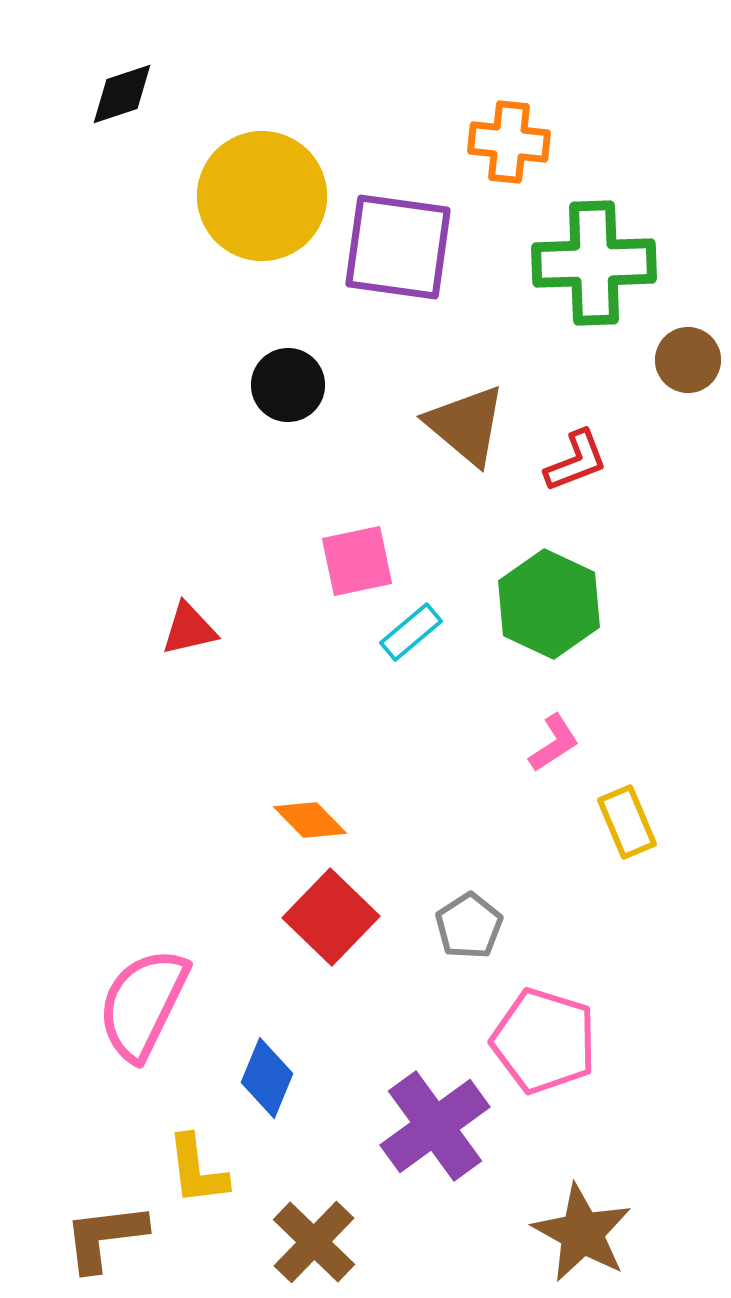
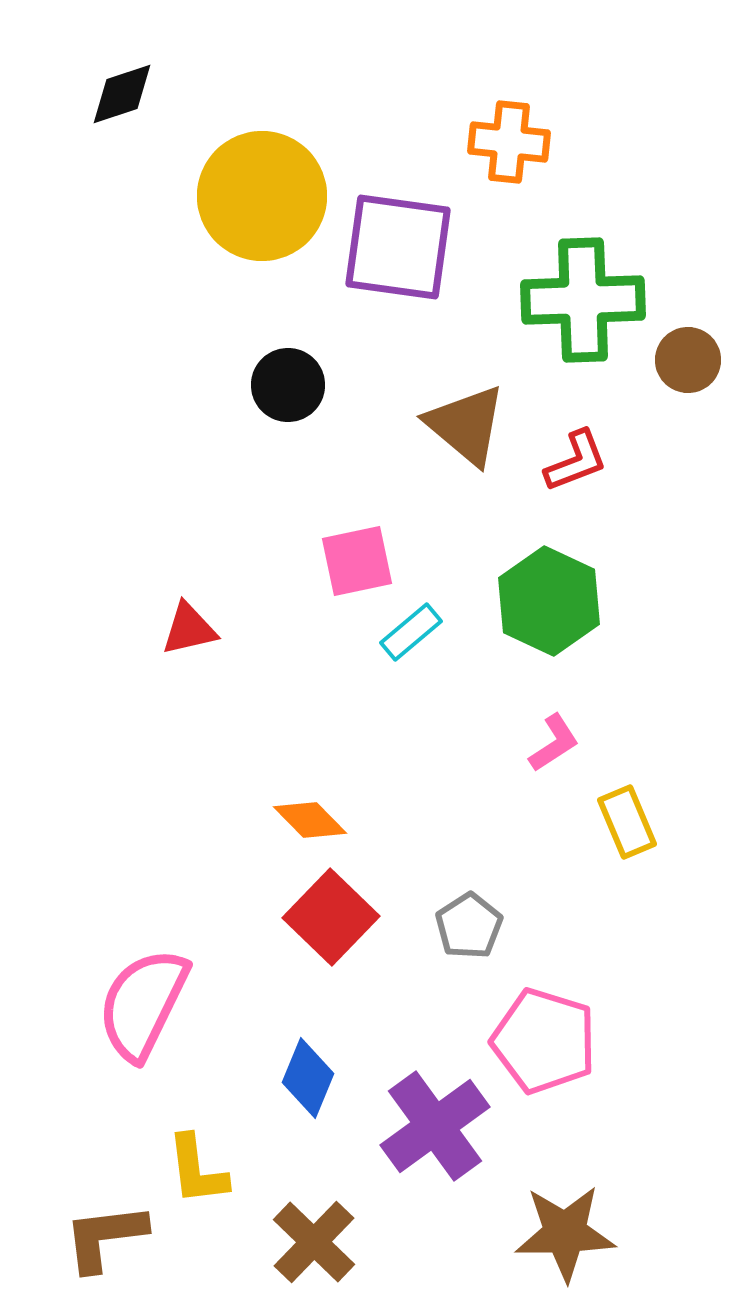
green cross: moved 11 px left, 37 px down
green hexagon: moved 3 px up
blue diamond: moved 41 px right
brown star: moved 17 px left; rotated 30 degrees counterclockwise
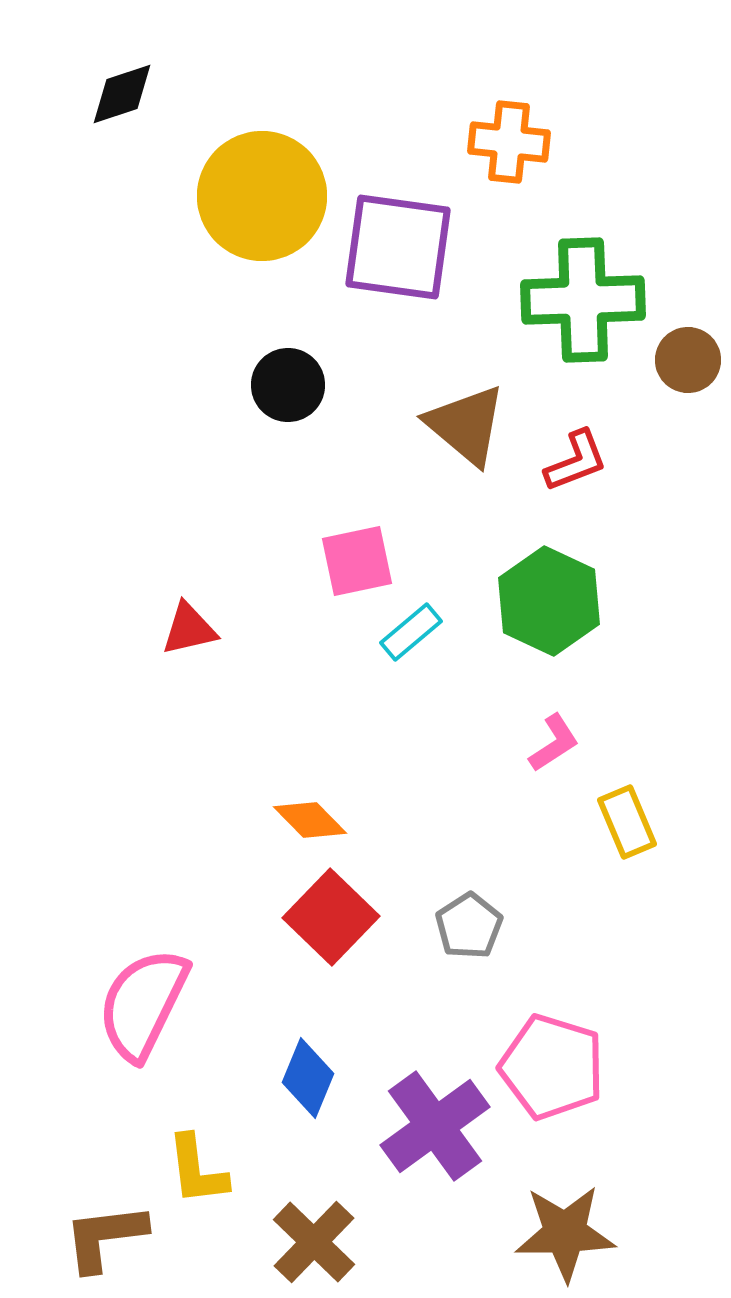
pink pentagon: moved 8 px right, 26 px down
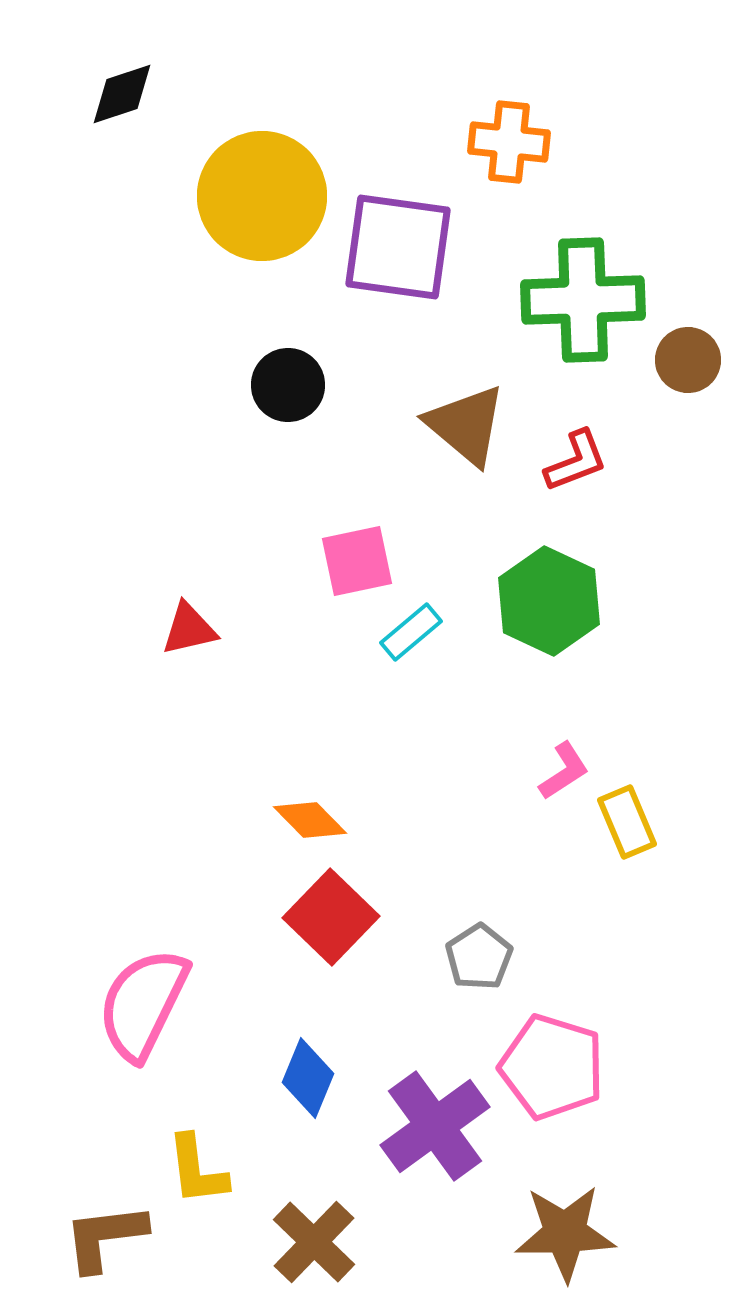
pink L-shape: moved 10 px right, 28 px down
gray pentagon: moved 10 px right, 31 px down
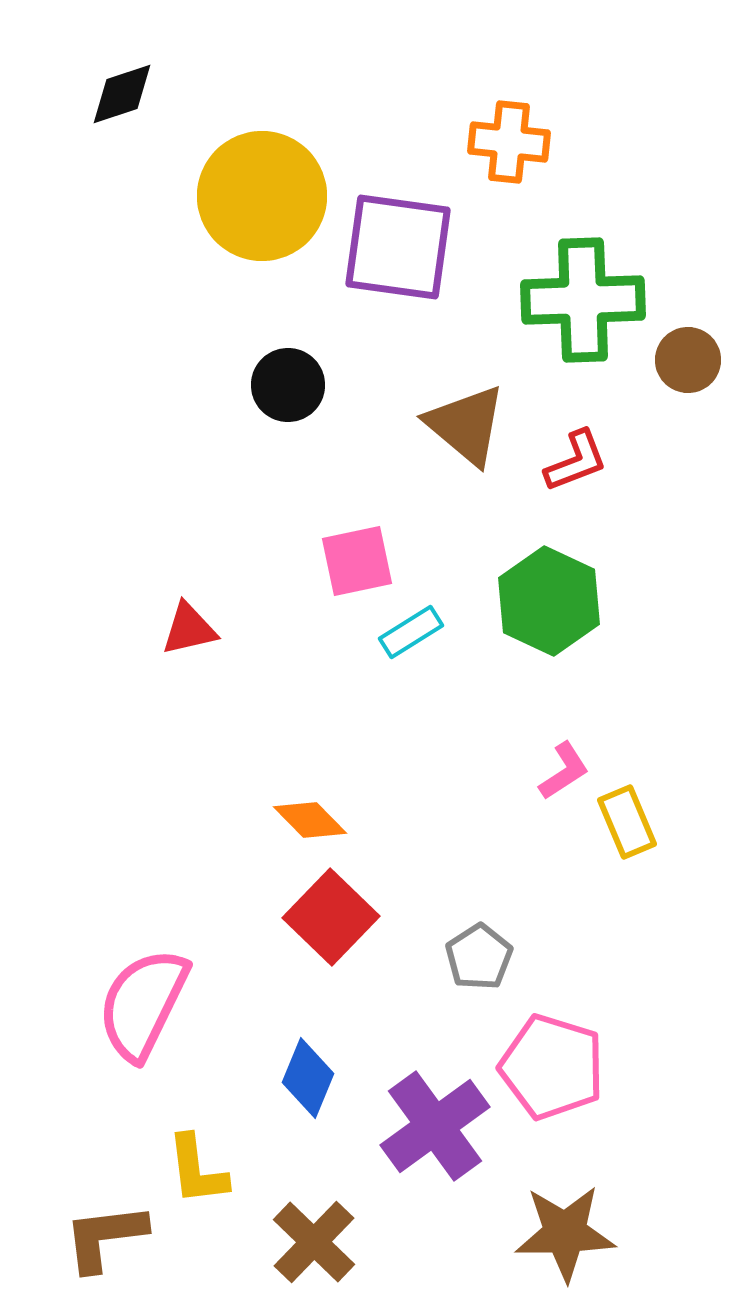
cyan rectangle: rotated 8 degrees clockwise
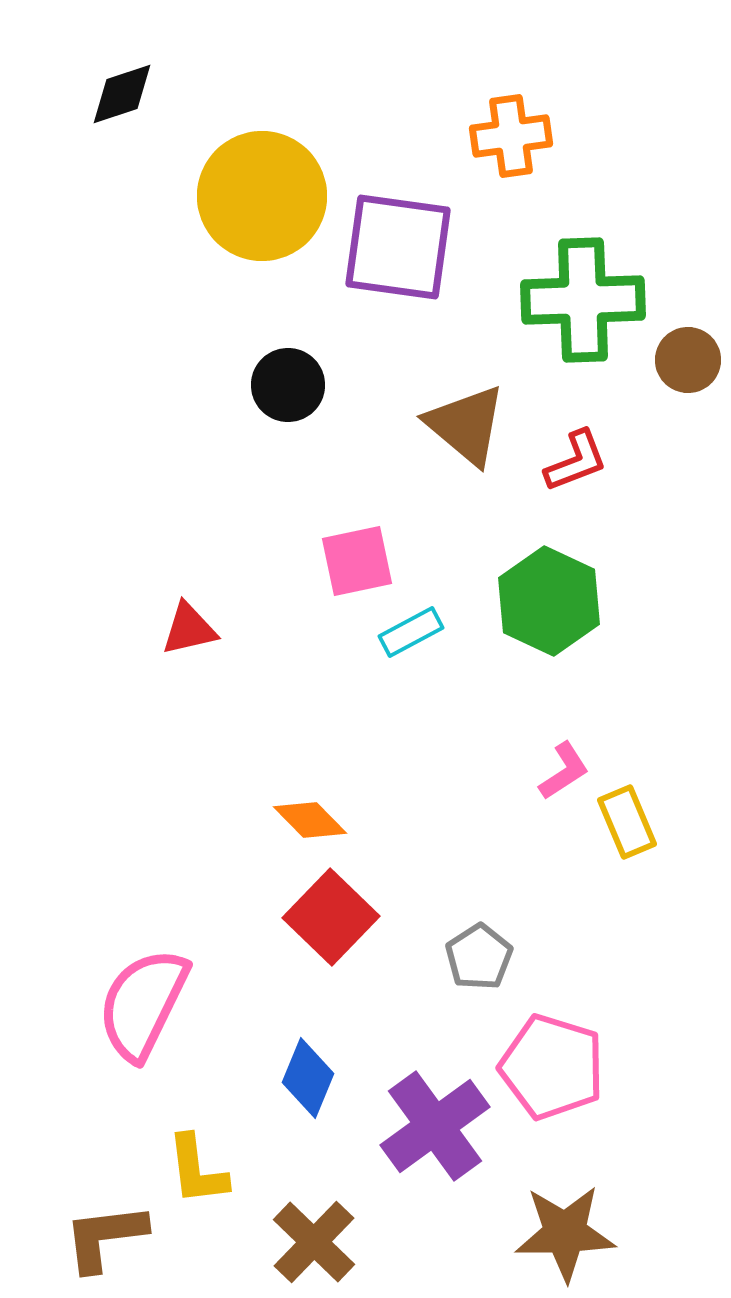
orange cross: moved 2 px right, 6 px up; rotated 14 degrees counterclockwise
cyan rectangle: rotated 4 degrees clockwise
